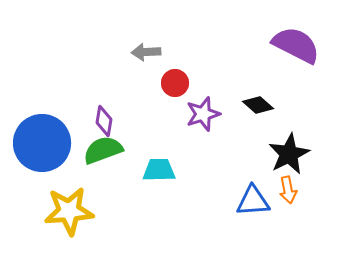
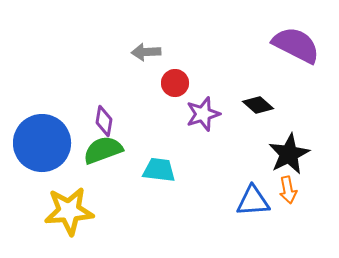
cyan trapezoid: rotated 8 degrees clockwise
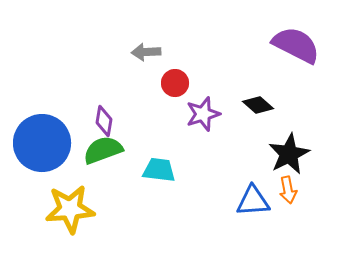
yellow star: moved 1 px right, 2 px up
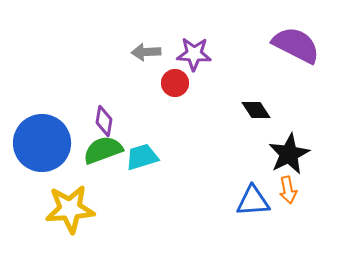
black diamond: moved 2 px left, 5 px down; rotated 16 degrees clockwise
purple star: moved 9 px left, 60 px up; rotated 20 degrees clockwise
cyan trapezoid: moved 17 px left, 13 px up; rotated 24 degrees counterclockwise
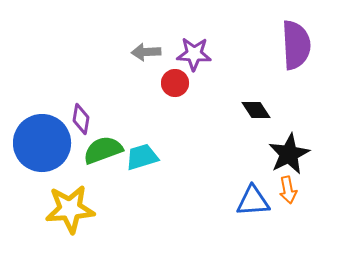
purple semicircle: rotated 60 degrees clockwise
purple diamond: moved 23 px left, 2 px up
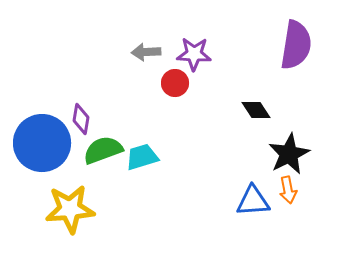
purple semicircle: rotated 12 degrees clockwise
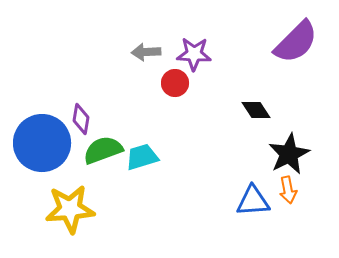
purple semicircle: moved 3 px up; rotated 36 degrees clockwise
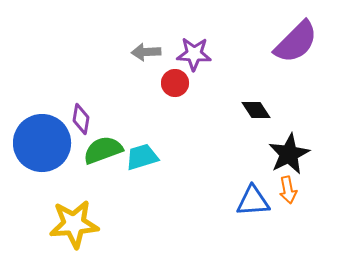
yellow star: moved 4 px right, 15 px down
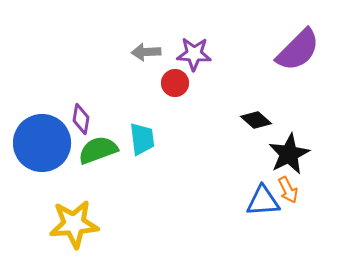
purple semicircle: moved 2 px right, 8 px down
black diamond: moved 10 px down; rotated 16 degrees counterclockwise
green semicircle: moved 5 px left
cyan trapezoid: moved 18 px up; rotated 100 degrees clockwise
orange arrow: rotated 16 degrees counterclockwise
blue triangle: moved 10 px right
